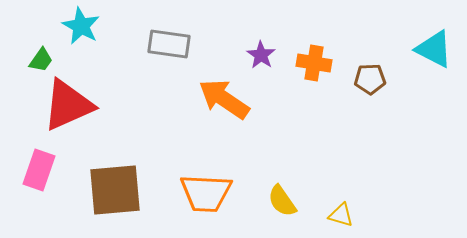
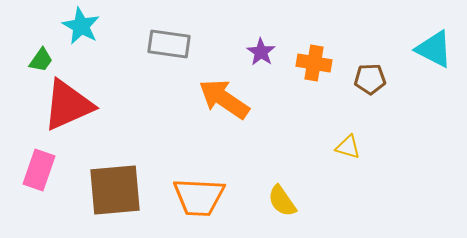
purple star: moved 3 px up
orange trapezoid: moved 7 px left, 4 px down
yellow triangle: moved 7 px right, 68 px up
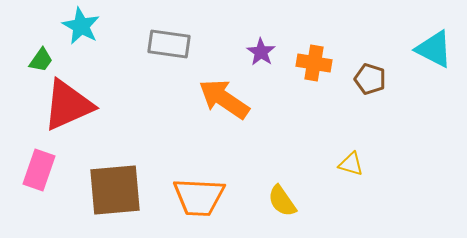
brown pentagon: rotated 20 degrees clockwise
yellow triangle: moved 3 px right, 17 px down
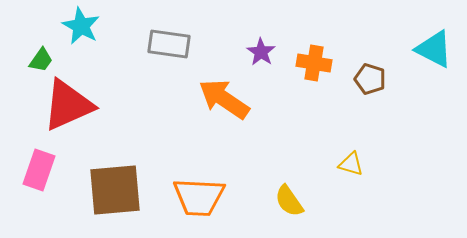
yellow semicircle: moved 7 px right
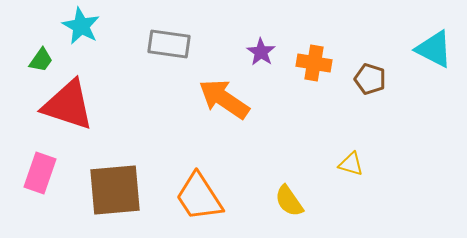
red triangle: rotated 42 degrees clockwise
pink rectangle: moved 1 px right, 3 px down
orange trapezoid: rotated 54 degrees clockwise
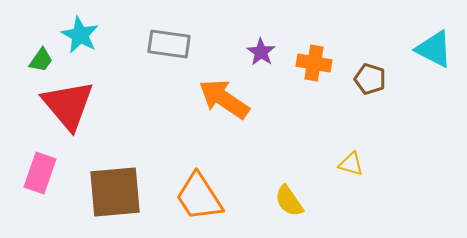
cyan star: moved 1 px left, 9 px down
red triangle: rotated 32 degrees clockwise
brown square: moved 2 px down
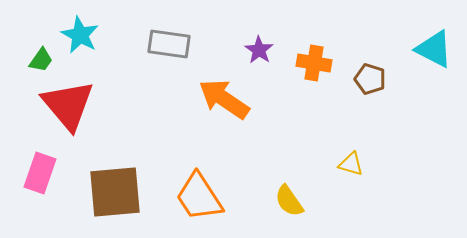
purple star: moved 2 px left, 2 px up
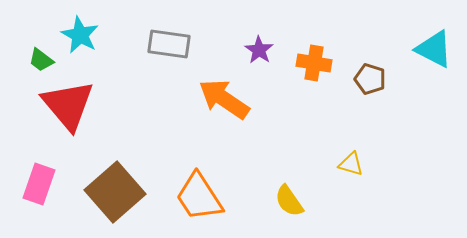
green trapezoid: rotated 92 degrees clockwise
pink rectangle: moved 1 px left, 11 px down
brown square: rotated 36 degrees counterclockwise
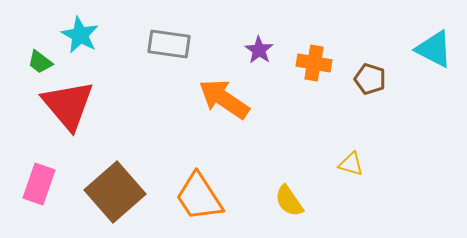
green trapezoid: moved 1 px left, 2 px down
